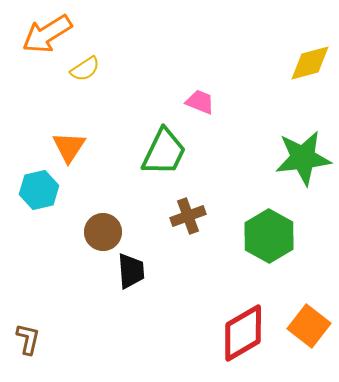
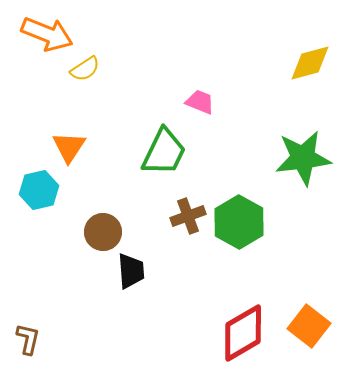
orange arrow: rotated 126 degrees counterclockwise
green hexagon: moved 30 px left, 14 px up
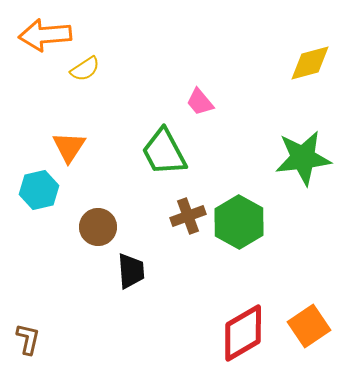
orange arrow: moved 2 px left, 1 px down; rotated 153 degrees clockwise
pink trapezoid: rotated 152 degrees counterclockwise
green trapezoid: rotated 126 degrees clockwise
brown circle: moved 5 px left, 5 px up
orange square: rotated 18 degrees clockwise
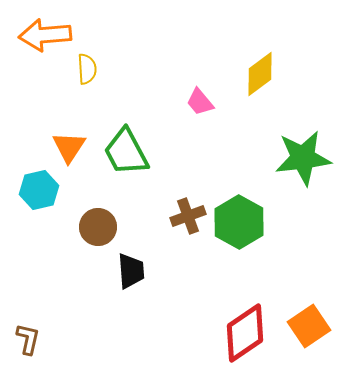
yellow diamond: moved 50 px left, 11 px down; rotated 21 degrees counterclockwise
yellow semicircle: moved 2 px right; rotated 60 degrees counterclockwise
green trapezoid: moved 38 px left
red diamond: moved 2 px right; rotated 4 degrees counterclockwise
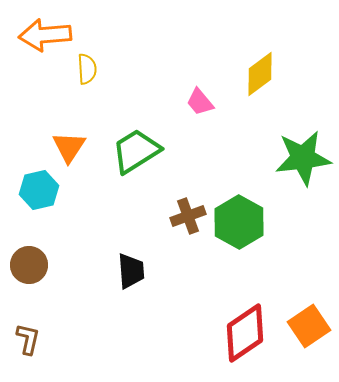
green trapezoid: moved 10 px right, 1 px up; rotated 86 degrees clockwise
brown circle: moved 69 px left, 38 px down
